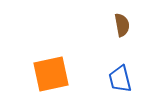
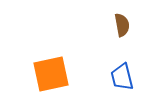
blue trapezoid: moved 2 px right, 2 px up
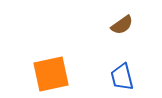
brown semicircle: rotated 65 degrees clockwise
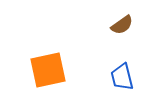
orange square: moved 3 px left, 4 px up
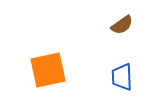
blue trapezoid: rotated 12 degrees clockwise
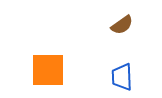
orange square: rotated 12 degrees clockwise
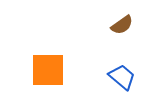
blue trapezoid: rotated 132 degrees clockwise
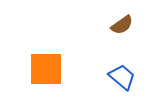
orange square: moved 2 px left, 1 px up
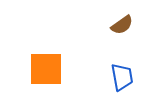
blue trapezoid: rotated 40 degrees clockwise
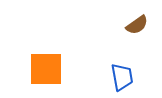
brown semicircle: moved 15 px right
